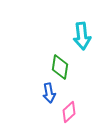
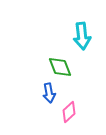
green diamond: rotated 30 degrees counterclockwise
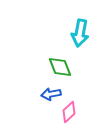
cyan arrow: moved 2 px left, 3 px up; rotated 16 degrees clockwise
blue arrow: moved 2 px right, 1 px down; rotated 90 degrees clockwise
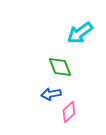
cyan arrow: rotated 44 degrees clockwise
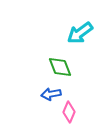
pink diamond: rotated 25 degrees counterclockwise
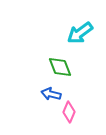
blue arrow: rotated 24 degrees clockwise
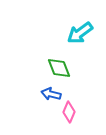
green diamond: moved 1 px left, 1 px down
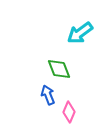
green diamond: moved 1 px down
blue arrow: moved 3 px left, 1 px down; rotated 54 degrees clockwise
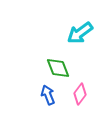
green diamond: moved 1 px left, 1 px up
pink diamond: moved 11 px right, 18 px up; rotated 15 degrees clockwise
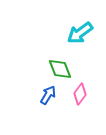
green diamond: moved 2 px right, 1 px down
blue arrow: rotated 54 degrees clockwise
